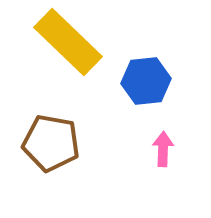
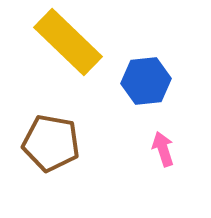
pink arrow: rotated 20 degrees counterclockwise
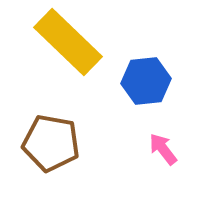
pink arrow: rotated 20 degrees counterclockwise
